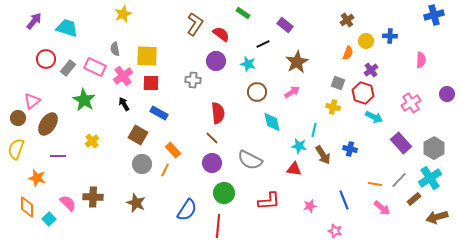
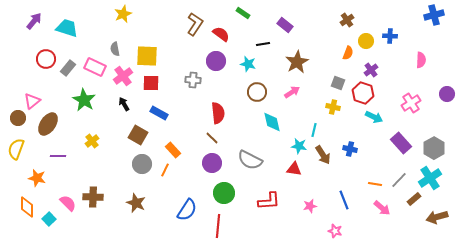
black line at (263, 44): rotated 16 degrees clockwise
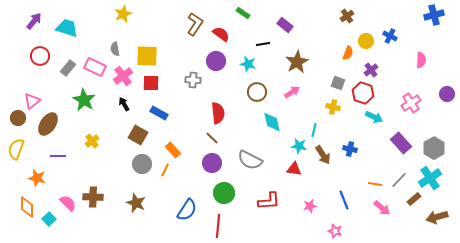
brown cross at (347, 20): moved 4 px up
blue cross at (390, 36): rotated 24 degrees clockwise
red circle at (46, 59): moved 6 px left, 3 px up
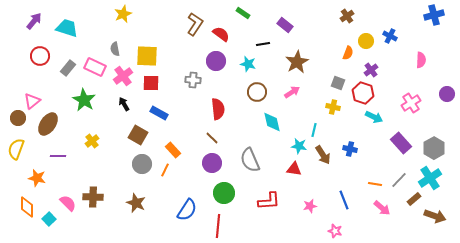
red semicircle at (218, 113): moved 4 px up
gray semicircle at (250, 160): rotated 40 degrees clockwise
brown arrow at (437, 217): moved 2 px left, 1 px up; rotated 145 degrees counterclockwise
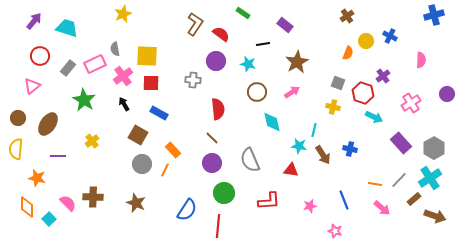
pink rectangle at (95, 67): moved 3 px up; rotated 50 degrees counterclockwise
purple cross at (371, 70): moved 12 px right, 6 px down
pink triangle at (32, 101): moved 15 px up
yellow semicircle at (16, 149): rotated 15 degrees counterclockwise
red triangle at (294, 169): moved 3 px left, 1 px down
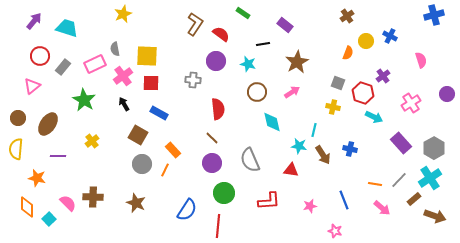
pink semicircle at (421, 60): rotated 21 degrees counterclockwise
gray rectangle at (68, 68): moved 5 px left, 1 px up
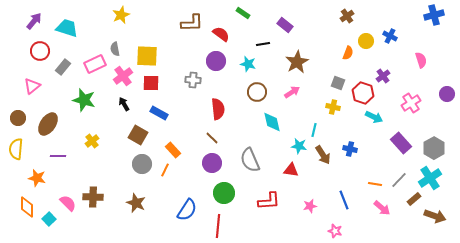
yellow star at (123, 14): moved 2 px left, 1 px down
brown L-shape at (195, 24): moved 3 px left, 1 px up; rotated 55 degrees clockwise
red circle at (40, 56): moved 5 px up
green star at (84, 100): rotated 15 degrees counterclockwise
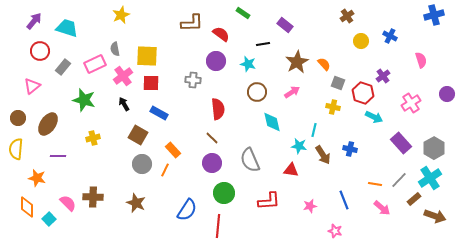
yellow circle at (366, 41): moved 5 px left
orange semicircle at (348, 53): moved 24 px left, 11 px down; rotated 64 degrees counterclockwise
yellow cross at (92, 141): moved 1 px right, 3 px up; rotated 24 degrees clockwise
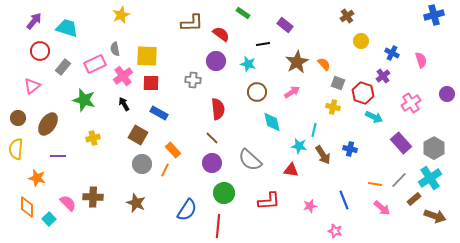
blue cross at (390, 36): moved 2 px right, 17 px down
gray semicircle at (250, 160): rotated 25 degrees counterclockwise
